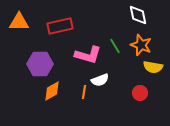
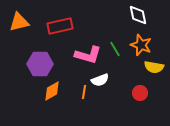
orange triangle: rotated 15 degrees counterclockwise
green line: moved 3 px down
yellow semicircle: moved 1 px right
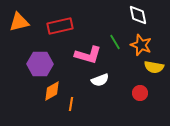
green line: moved 7 px up
orange line: moved 13 px left, 12 px down
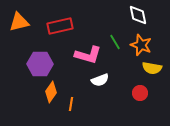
yellow semicircle: moved 2 px left, 1 px down
orange diamond: moved 1 px left, 1 px down; rotated 25 degrees counterclockwise
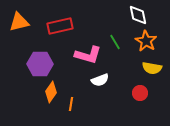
orange star: moved 5 px right, 4 px up; rotated 10 degrees clockwise
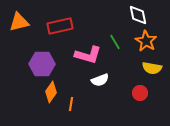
purple hexagon: moved 2 px right
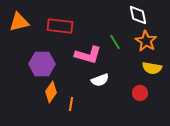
red rectangle: rotated 20 degrees clockwise
